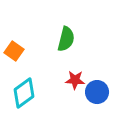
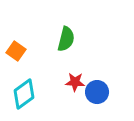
orange square: moved 2 px right
red star: moved 2 px down
cyan diamond: moved 1 px down
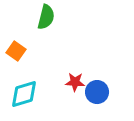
green semicircle: moved 20 px left, 22 px up
cyan diamond: rotated 20 degrees clockwise
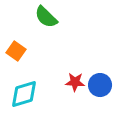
green semicircle: rotated 120 degrees clockwise
blue circle: moved 3 px right, 7 px up
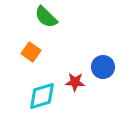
orange square: moved 15 px right, 1 px down
blue circle: moved 3 px right, 18 px up
cyan diamond: moved 18 px right, 2 px down
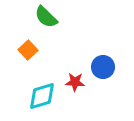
orange square: moved 3 px left, 2 px up; rotated 12 degrees clockwise
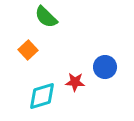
blue circle: moved 2 px right
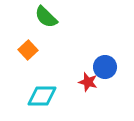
red star: moved 13 px right; rotated 12 degrees clockwise
cyan diamond: rotated 16 degrees clockwise
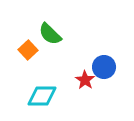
green semicircle: moved 4 px right, 17 px down
blue circle: moved 1 px left
red star: moved 3 px left, 2 px up; rotated 18 degrees clockwise
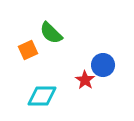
green semicircle: moved 1 px right, 1 px up
orange square: rotated 18 degrees clockwise
blue circle: moved 1 px left, 2 px up
